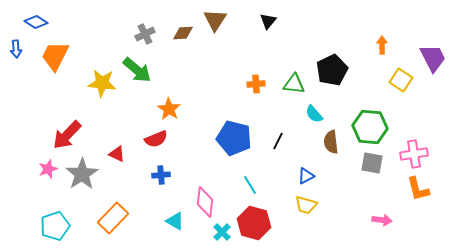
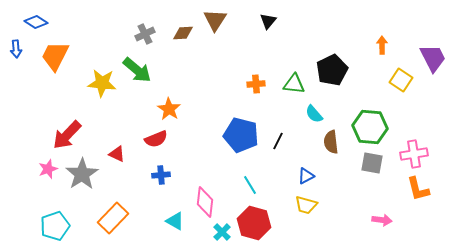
blue pentagon: moved 7 px right, 3 px up
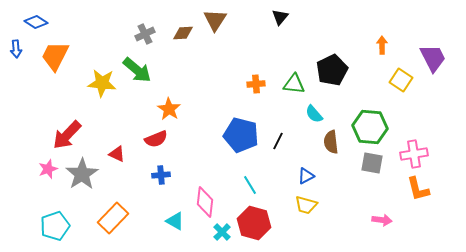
black triangle: moved 12 px right, 4 px up
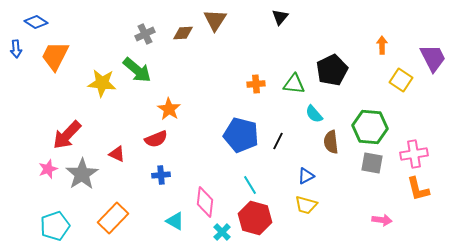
red hexagon: moved 1 px right, 5 px up
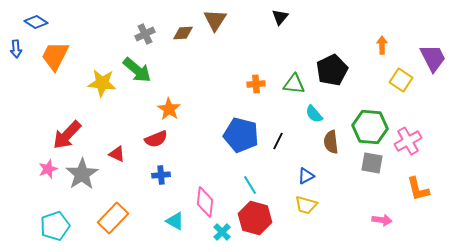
pink cross: moved 6 px left, 13 px up; rotated 20 degrees counterclockwise
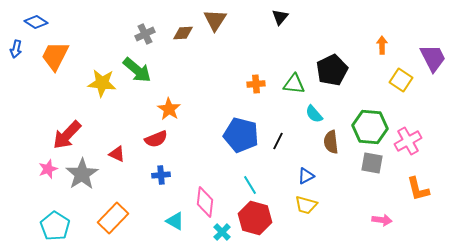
blue arrow: rotated 18 degrees clockwise
cyan pentagon: rotated 20 degrees counterclockwise
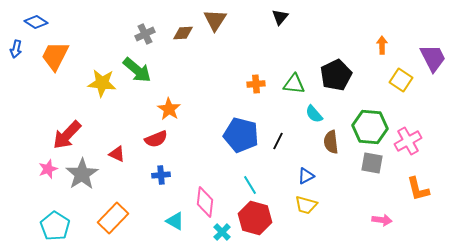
black pentagon: moved 4 px right, 5 px down
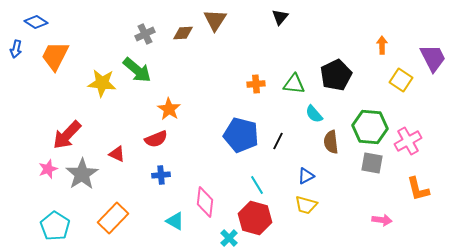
cyan line: moved 7 px right
cyan cross: moved 7 px right, 6 px down
